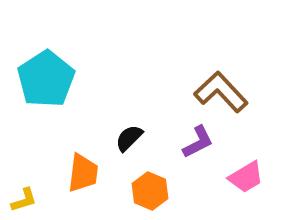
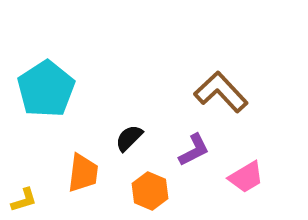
cyan pentagon: moved 10 px down
purple L-shape: moved 4 px left, 8 px down
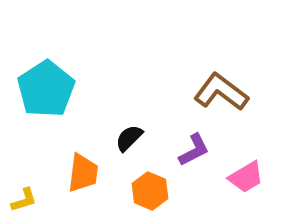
brown L-shape: rotated 10 degrees counterclockwise
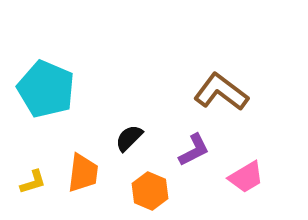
cyan pentagon: rotated 16 degrees counterclockwise
yellow L-shape: moved 9 px right, 18 px up
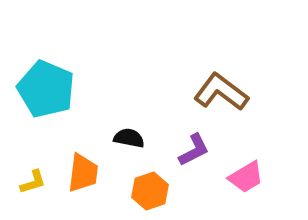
black semicircle: rotated 56 degrees clockwise
orange hexagon: rotated 18 degrees clockwise
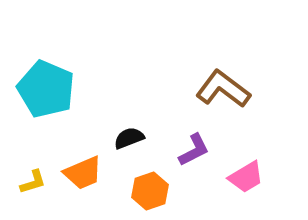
brown L-shape: moved 2 px right, 3 px up
black semicircle: rotated 32 degrees counterclockwise
orange trapezoid: rotated 60 degrees clockwise
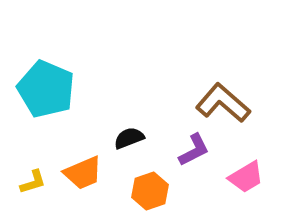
brown L-shape: moved 14 px down; rotated 4 degrees clockwise
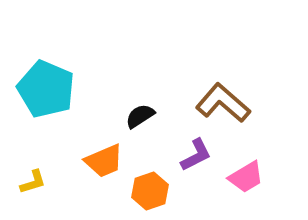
black semicircle: moved 11 px right, 22 px up; rotated 12 degrees counterclockwise
purple L-shape: moved 2 px right, 5 px down
orange trapezoid: moved 21 px right, 12 px up
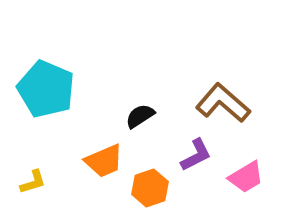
orange hexagon: moved 3 px up
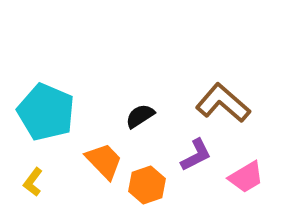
cyan pentagon: moved 23 px down
orange trapezoid: rotated 111 degrees counterclockwise
yellow L-shape: rotated 144 degrees clockwise
orange hexagon: moved 3 px left, 3 px up
